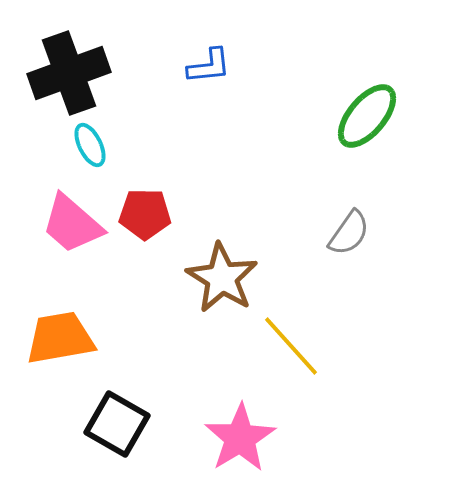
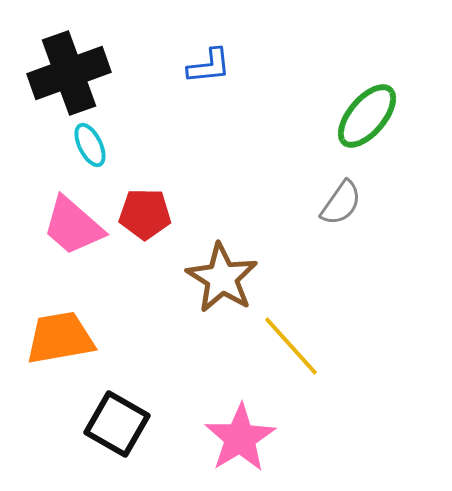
pink trapezoid: moved 1 px right, 2 px down
gray semicircle: moved 8 px left, 30 px up
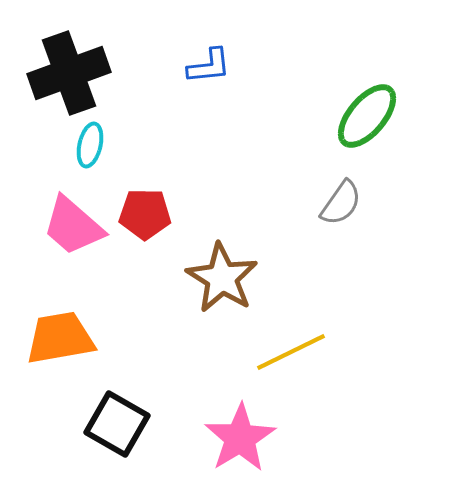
cyan ellipse: rotated 39 degrees clockwise
yellow line: moved 6 px down; rotated 74 degrees counterclockwise
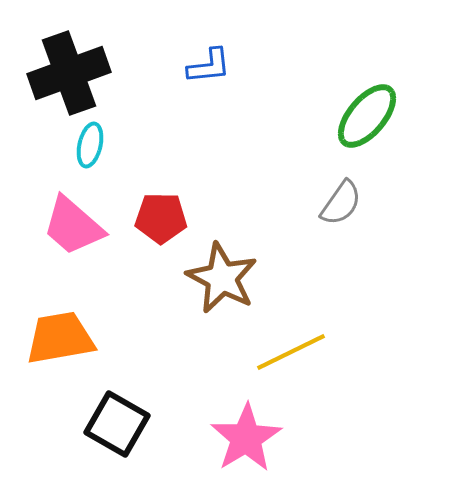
red pentagon: moved 16 px right, 4 px down
brown star: rotated 4 degrees counterclockwise
pink star: moved 6 px right
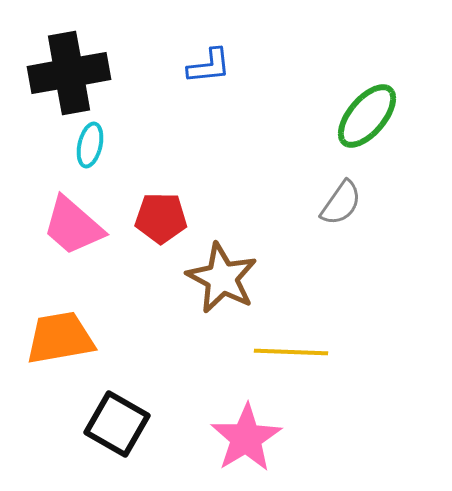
black cross: rotated 10 degrees clockwise
yellow line: rotated 28 degrees clockwise
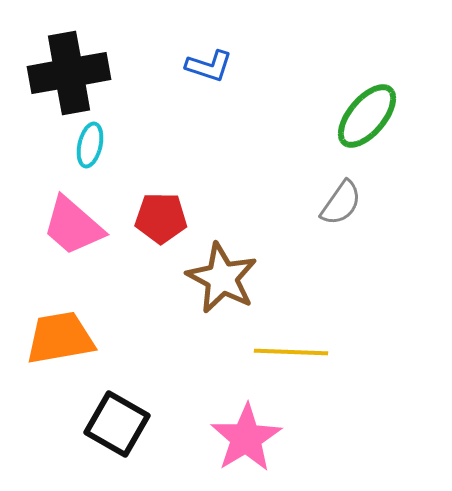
blue L-shape: rotated 24 degrees clockwise
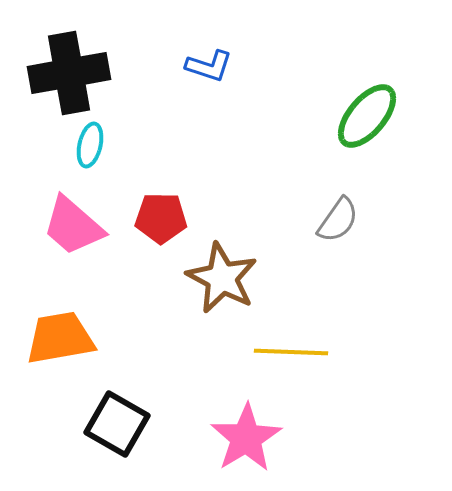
gray semicircle: moved 3 px left, 17 px down
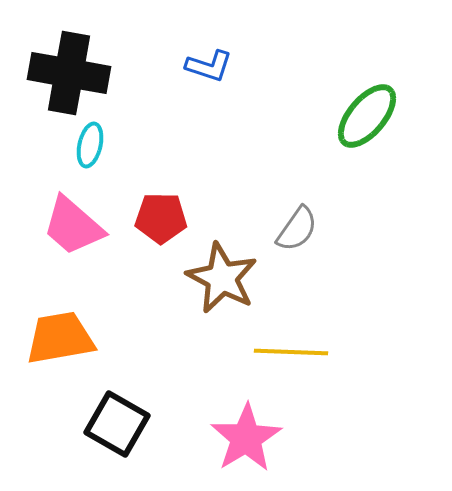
black cross: rotated 20 degrees clockwise
gray semicircle: moved 41 px left, 9 px down
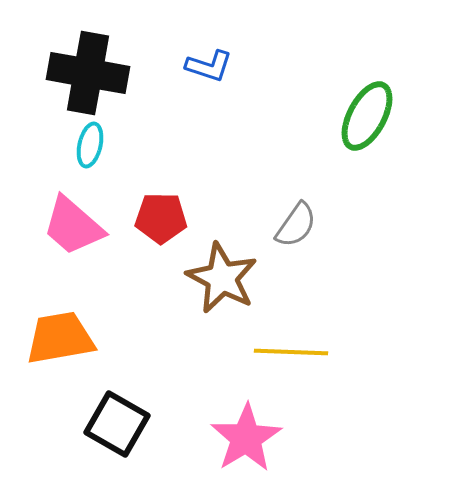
black cross: moved 19 px right
green ellipse: rotated 12 degrees counterclockwise
gray semicircle: moved 1 px left, 4 px up
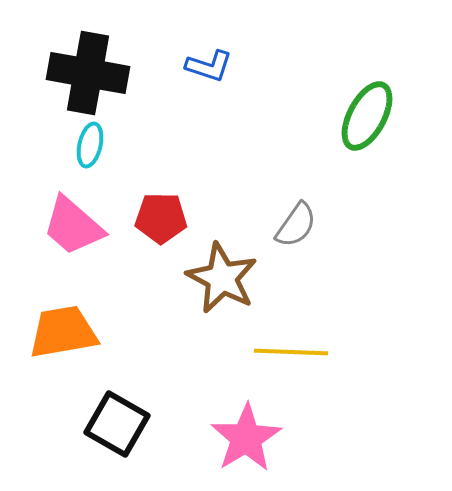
orange trapezoid: moved 3 px right, 6 px up
